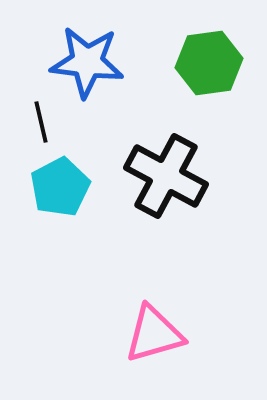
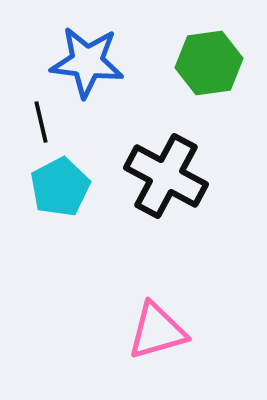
pink triangle: moved 3 px right, 3 px up
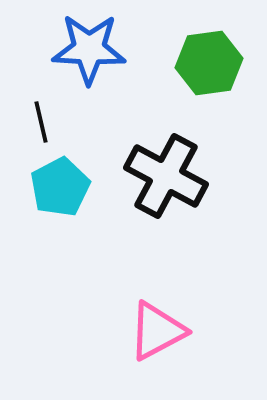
blue star: moved 2 px right, 13 px up; rotated 4 degrees counterclockwise
pink triangle: rotated 12 degrees counterclockwise
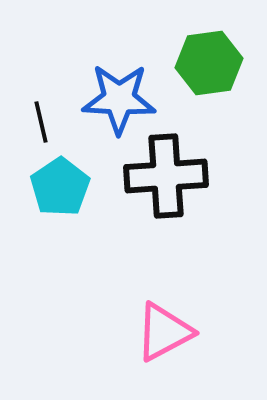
blue star: moved 30 px right, 50 px down
black cross: rotated 32 degrees counterclockwise
cyan pentagon: rotated 6 degrees counterclockwise
pink triangle: moved 7 px right, 1 px down
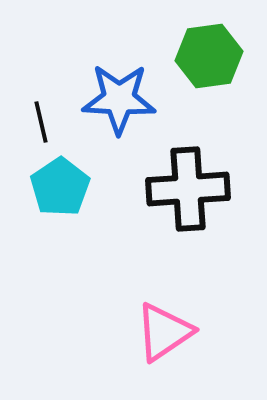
green hexagon: moved 7 px up
black cross: moved 22 px right, 13 px down
pink triangle: rotated 6 degrees counterclockwise
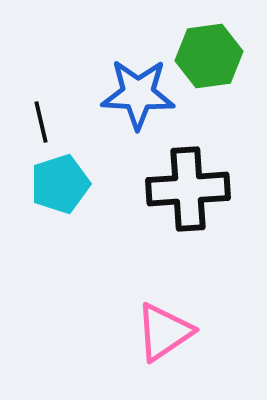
blue star: moved 19 px right, 5 px up
cyan pentagon: moved 3 px up; rotated 16 degrees clockwise
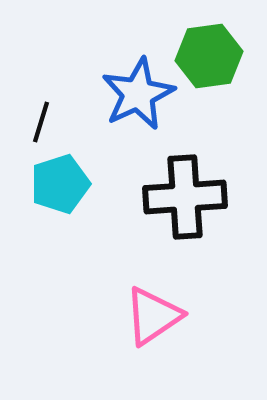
blue star: rotated 28 degrees counterclockwise
black line: rotated 30 degrees clockwise
black cross: moved 3 px left, 8 px down
pink triangle: moved 11 px left, 16 px up
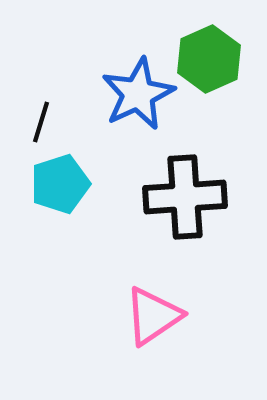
green hexagon: moved 3 px down; rotated 16 degrees counterclockwise
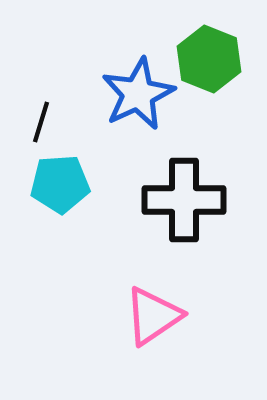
green hexagon: rotated 14 degrees counterclockwise
cyan pentagon: rotated 14 degrees clockwise
black cross: moved 1 px left, 3 px down; rotated 4 degrees clockwise
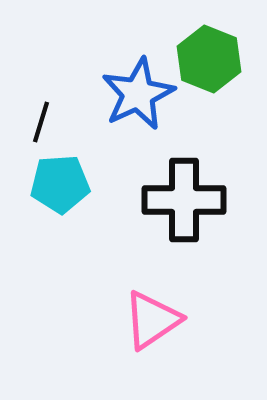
pink triangle: moved 1 px left, 4 px down
